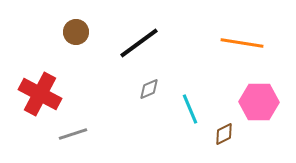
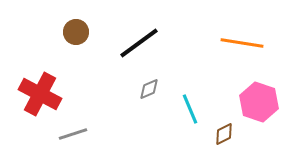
pink hexagon: rotated 18 degrees clockwise
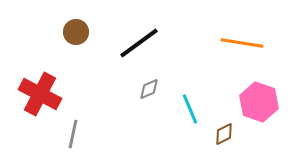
gray line: rotated 60 degrees counterclockwise
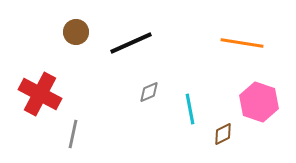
black line: moved 8 px left; rotated 12 degrees clockwise
gray diamond: moved 3 px down
cyan line: rotated 12 degrees clockwise
brown diamond: moved 1 px left
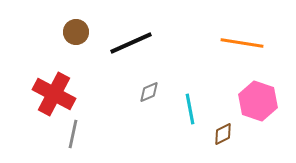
red cross: moved 14 px right
pink hexagon: moved 1 px left, 1 px up
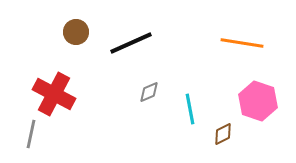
gray line: moved 42 px left
